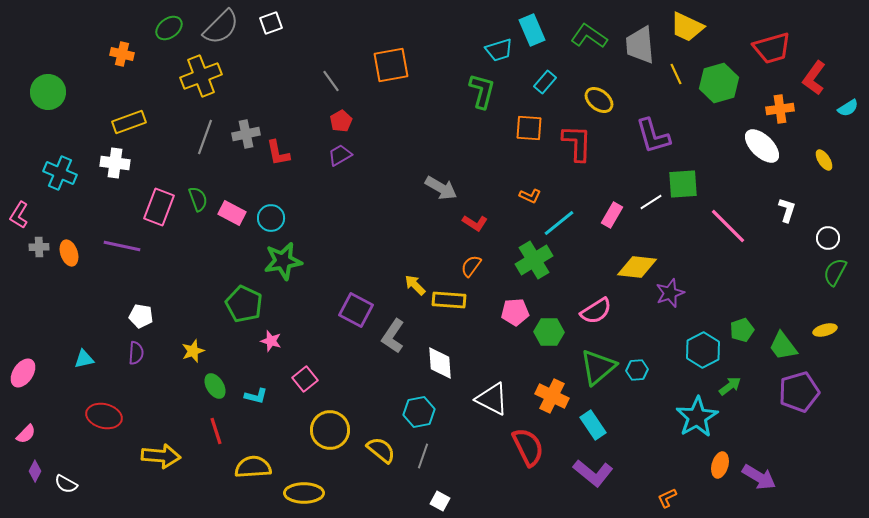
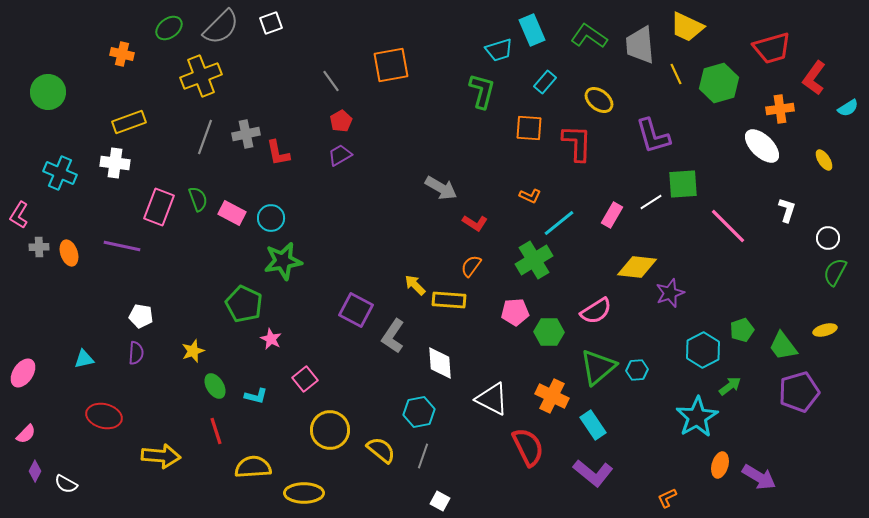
pink star at (271, 341): moved 2 px up; rotated 10 degrees clockwise
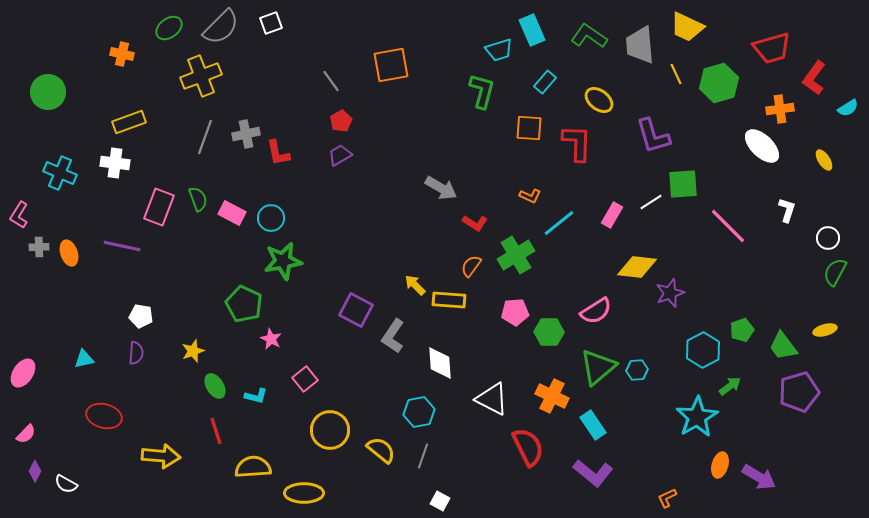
green cross at (534, 260): moved 18 px left, 5 px up
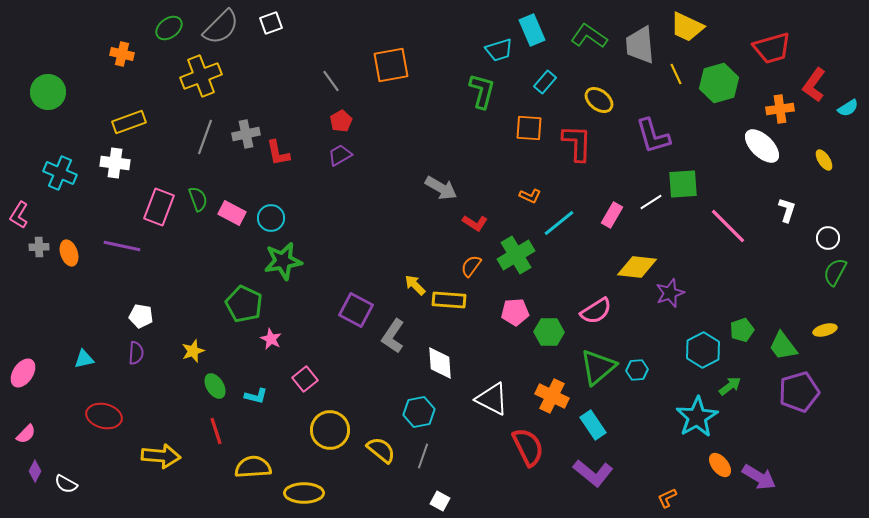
red L-shape at (814, 78): moved 7 px down
orange ellipse at (720, 465): rotated 55 degrees counterclockwise
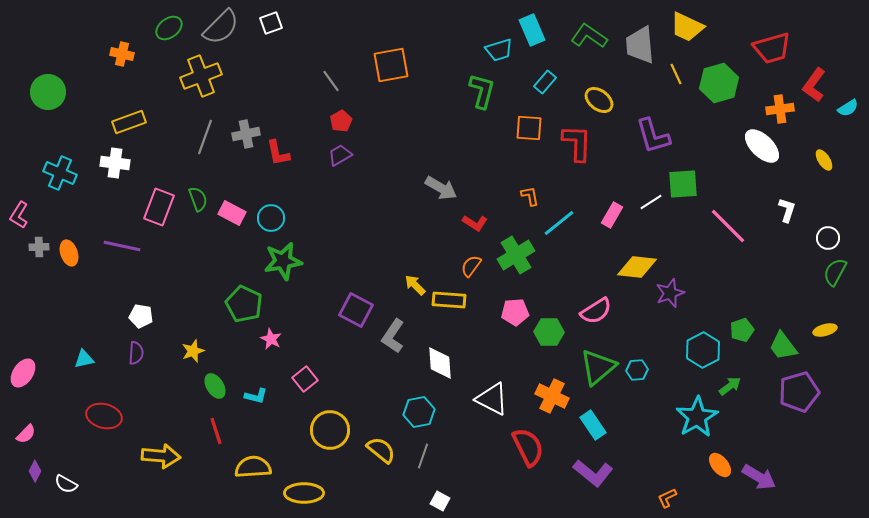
orange L-shape at (530, 196): rotated 125 degrees counterclockwise
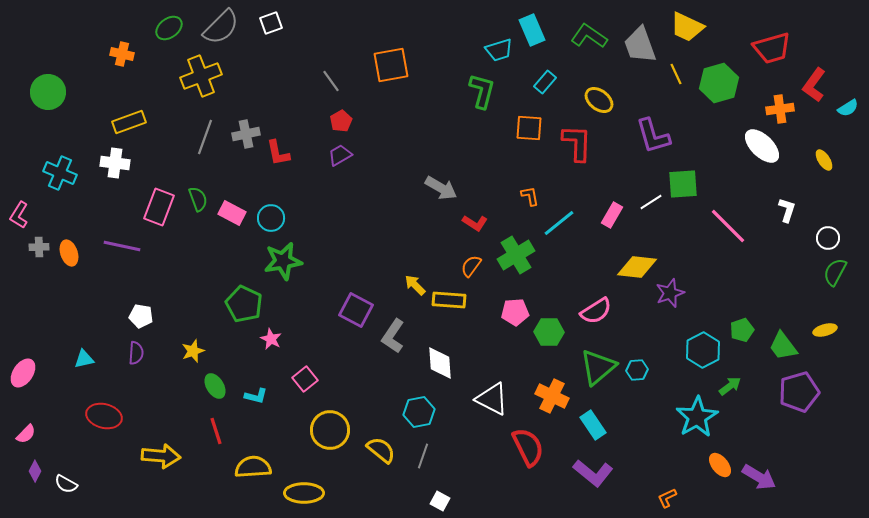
gray trapezoid at (640, 45): rotated 15 degrees counterclockwise
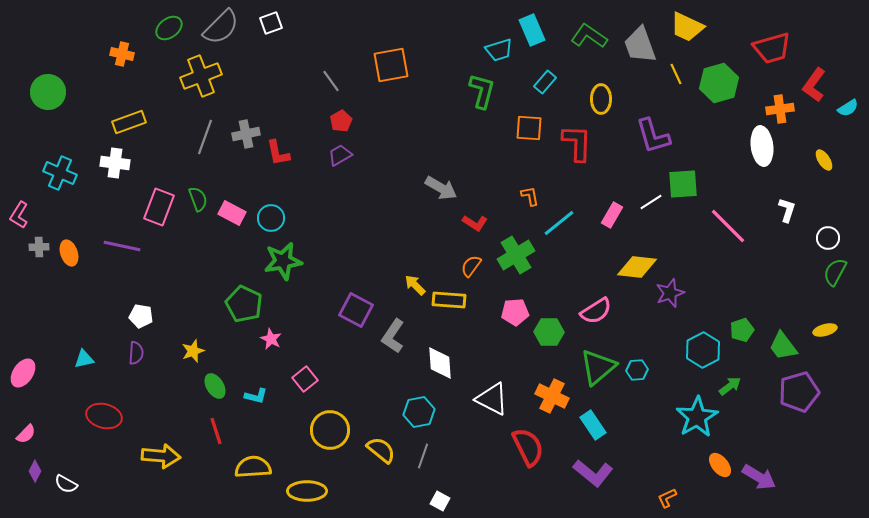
yellow ellipse at (599, 100): moved 2 px right, 1 px up; rotated 52 degrees clockwise
white ellipse at (762, 146): rotated 39 degrees clockwise
yellow ellipse at (304, 493): moved 3 px right, 2 px up
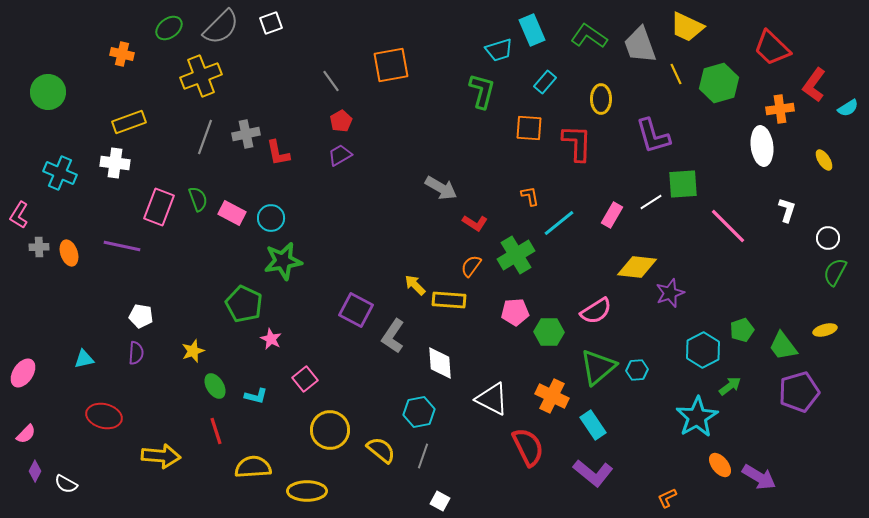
red trapezoid at (772, 48): rotated 60 degrees clockwise
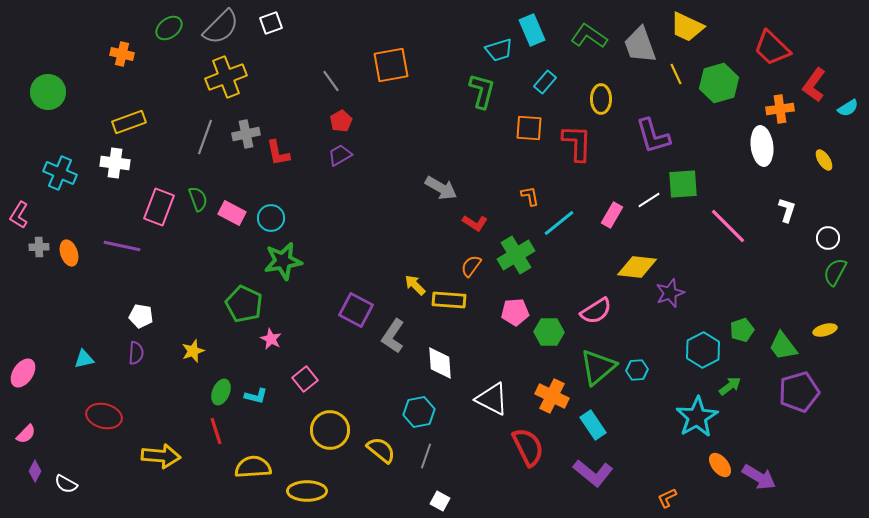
yellow cross at (201, 76): moved 25 px right, 1 px down
white line at (651, 202): moved 2 px left, 2 px up
green ellipse at (215, 386): moved 6 px right, 6 px down; rotated 55 degrees clockwise
gray line at (423, 456): moved 3 px right
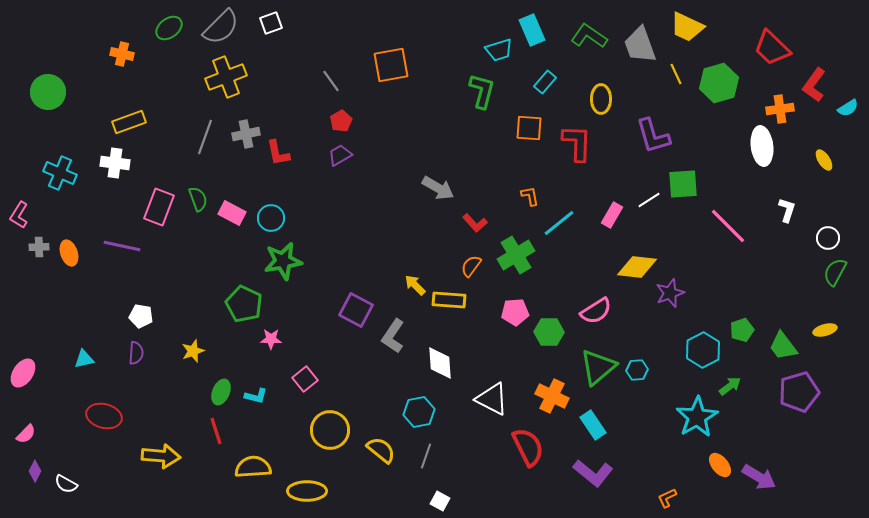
gray arrow at (441, 188): moved 3 px left
red L-shape at (475, 223): rotated 15 degrees clockwise
pink star at (271, 339): rotated 25 degrees counterclockwise
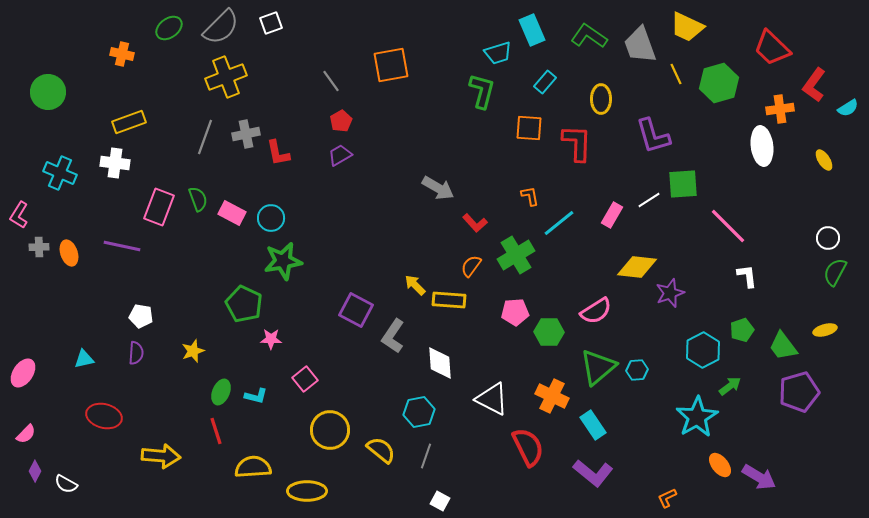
cyan trapezoid at (499, 50): moved 1 px left, 3 px down
white L-shape at (787, 210): moved 40 px left, 66 px down; rotated 25 degrees counterclockwise
